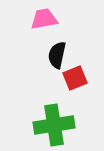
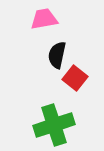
red square: rotated 30 degrees counterclockwise
green cross: rotated 9 degrees counterclockwise
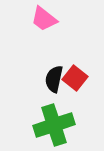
pink trapezoid: rotated 132 degrees counterclockwise
black semicircle: moved 3 px left, 24 px down
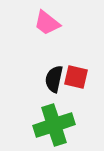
pink trapezoid: moved 3 px right, 4 px down
red square: moved 1 px right, 1 px up; rotated 25 degrees counterclockwise
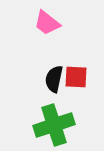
red square: rotated 10 degrees counterclockwise
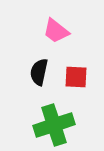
pink trapezoid: moved 9 px right, 8 px down
black semicircle: moved 15 px left, 7 px up
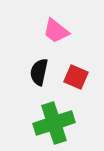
red square: rotated 20 degrees clockwise
green cross: moved 2 px up
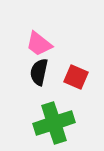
pink trapezoid: moved 17 px left, 13 px down
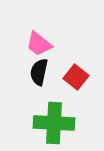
red square: rotated 15 degrees clockwise
green cross: rotated 21 degrees clockwise
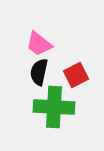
red square: moved 2 px up; rotated 25 degrees clockwise
green cross: moved 16 px up
